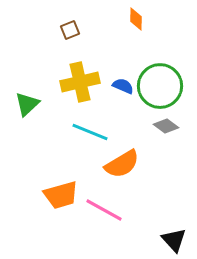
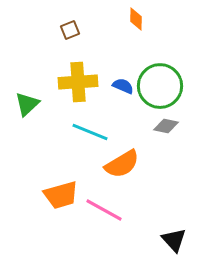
yellow cross: moved 2 px left; rotated 9 degrees clockwise
gray diamond: rotated 25 degrees counterclockwise
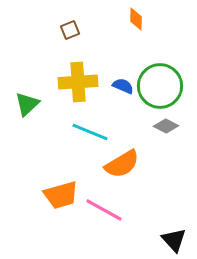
gray diamond: rotated 15 degrees clockwise
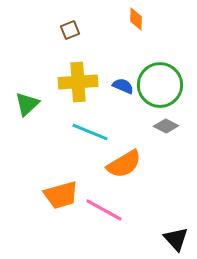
green circle: moved 1 px up
orange semicircle: moved 2 px right
black triangle: moved 2 px right, 1 px up
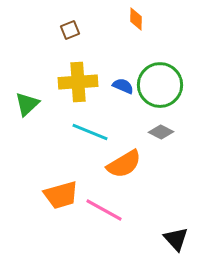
gray diamond: moved 5 px left, 6 px down
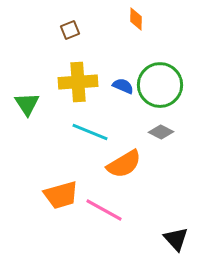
green triangle: rotated 20 degrees counterclockwise
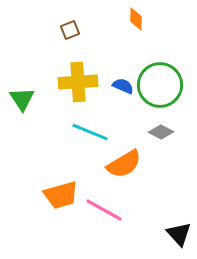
green triangle: moved 5 px left, 5 px up
black triangle: moved 3 px right, 5 px up
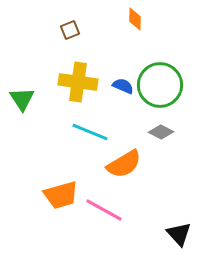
orange diamond: moved 1 px left
yellow cross: rotated 12 degrees clockwise
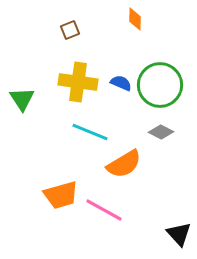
blue semicircle: moved 2 px left, 3 px up
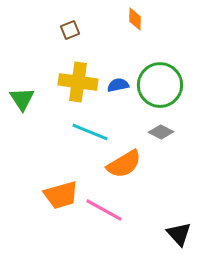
blue semicircle: moved 3 px left, 2 px down; rotated 35 degrees counterclockwise
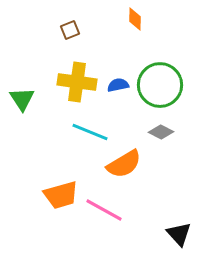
yellow cross: moved 1 px left
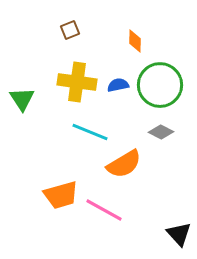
orange diamond: moved 22 px down
